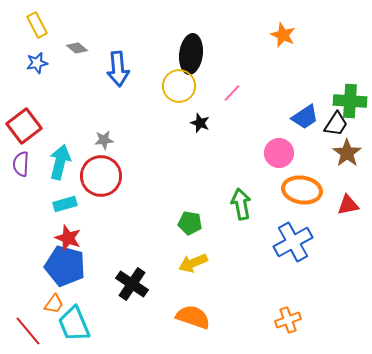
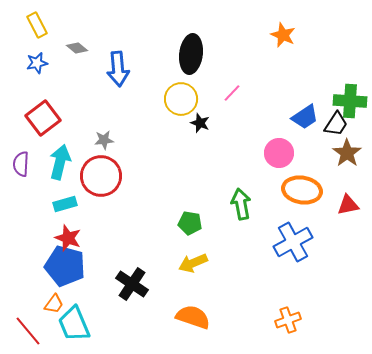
yellow circle: moved 2 px right, 13 px down
red square: moved 19 px right, 8 px up
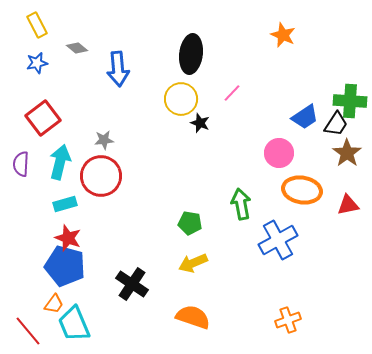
blue cross: moved 15 px left, 2 px up
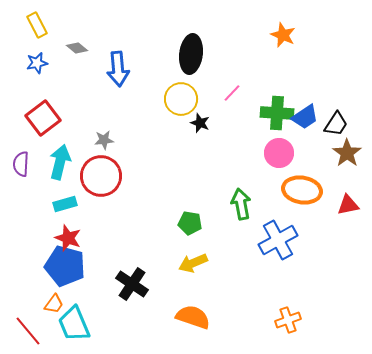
green cross: moved 73 px left, 12 px down
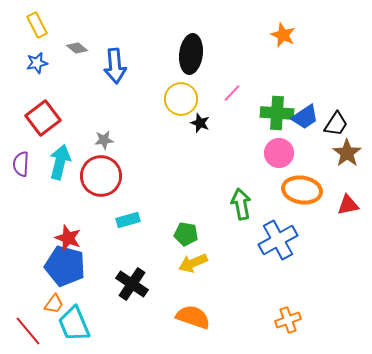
blue arrow: moved 3 px left, 3 px up
cyan rectangle: moved 63 px right, 16 px down
green pentagon: moved 4 px left, 11 px down
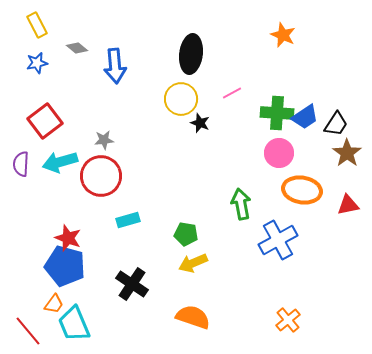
pink line: rotated 18 degrees clockwise
red square: moved 2 px right, 3 px down
cyan arrow: rotated 120 degrees counterclockwise
orange cross: rotated 20 degrees counterclockwise
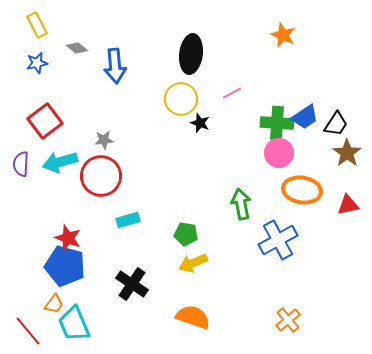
green cross: moved 10 px down
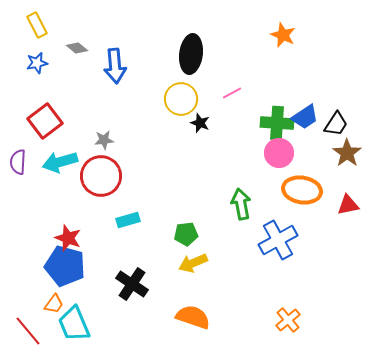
purple semicircle: moved 3 px left, 2 px up
green pentagon: rotated 15 degrees counterclockwise
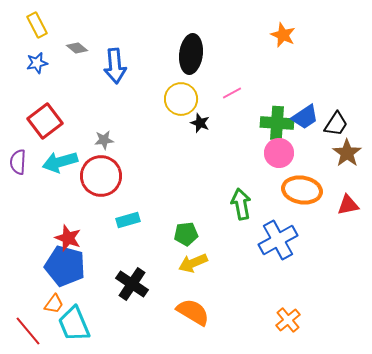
orange semicircle: moved 5 px up; rotated 12 degrees clockwise
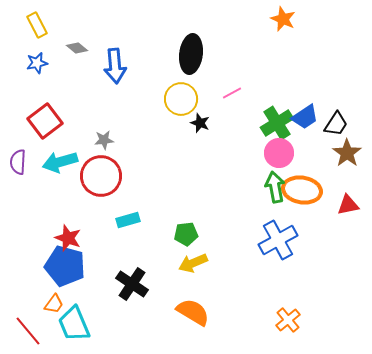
orange star: moved 16 px up
green cross: rotated 36 degrees counterclockwise
green arrow: moved 34 px right, 17 px up
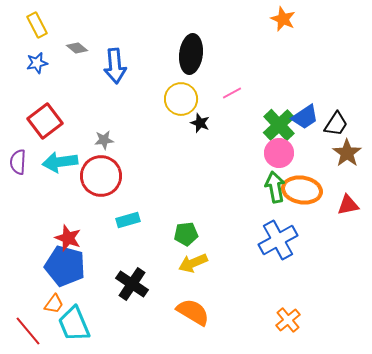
green cross: moved 2 px right, 2 px down; rotated 12 degrees counterclockwise
cyan arrow: rotated 8 degrees clockwise
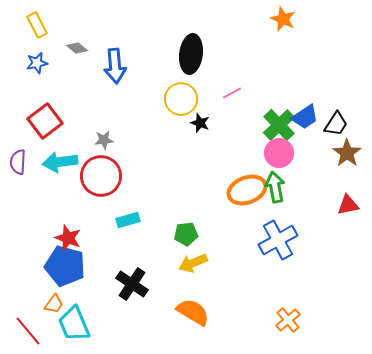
orange ellipse: moved 55 px left; rotated 30 degrees counterclockwise
